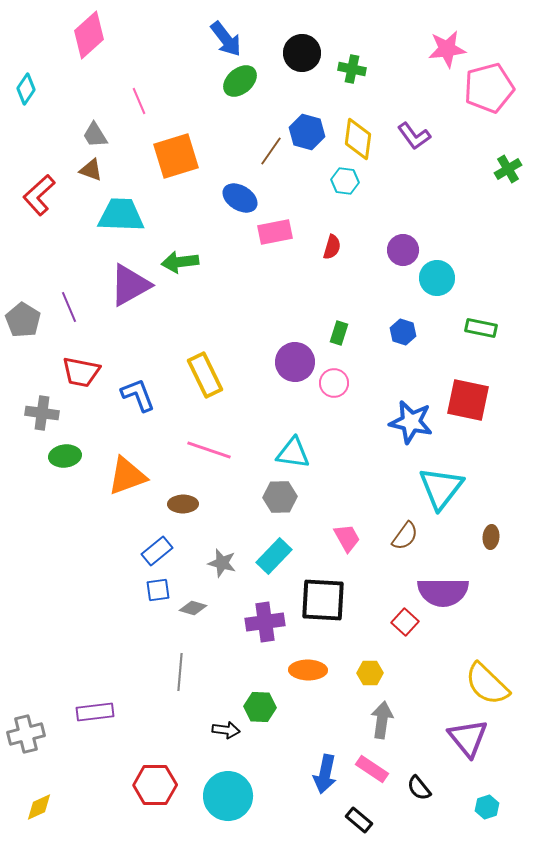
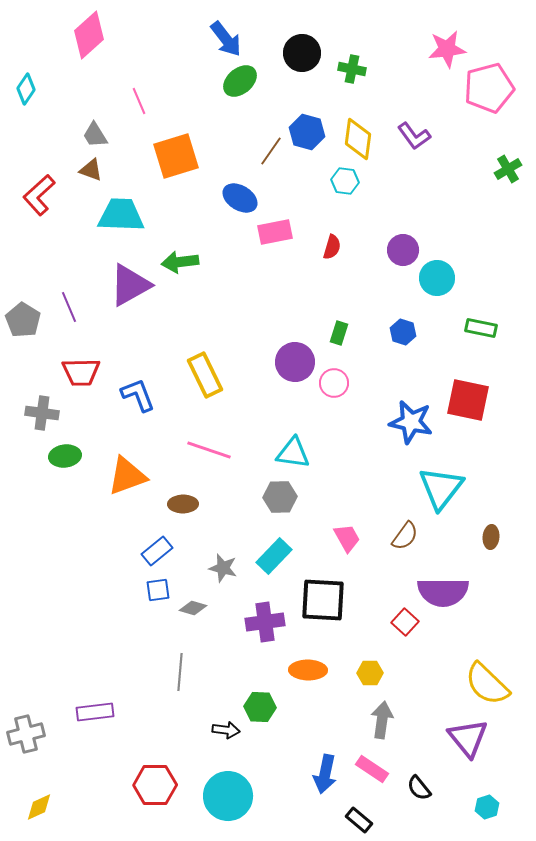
red trapezoid at (81, 372): rotated 12 degrees counterclockwise
gray star at (222, 563): moved 1 px right, 5 px down
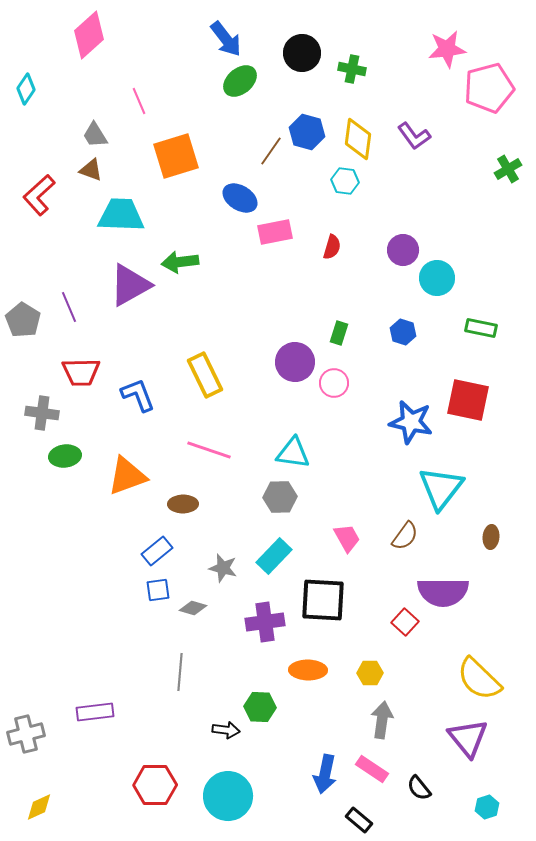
yellow semicircle at (487, 684): moved 8 px left, 5 px up
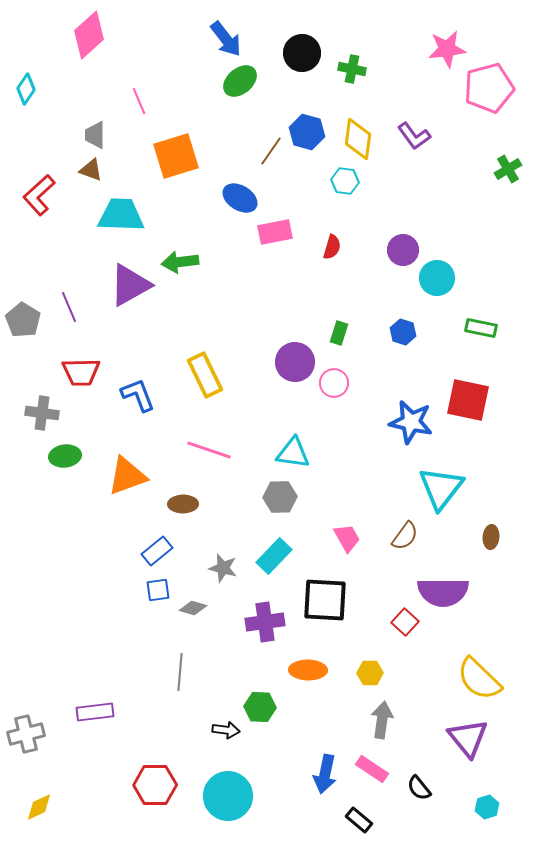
gray trapezoid at (95, 135): rotated 32 degrees clockwise
black square at (323, 600): moved 2 px right
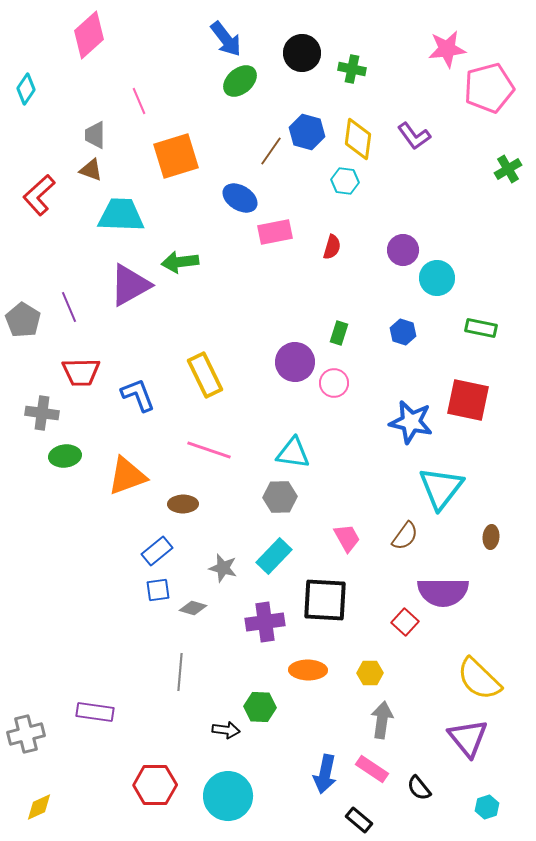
purple rectangle at (95, 712): rotated 15 degrees clockwise
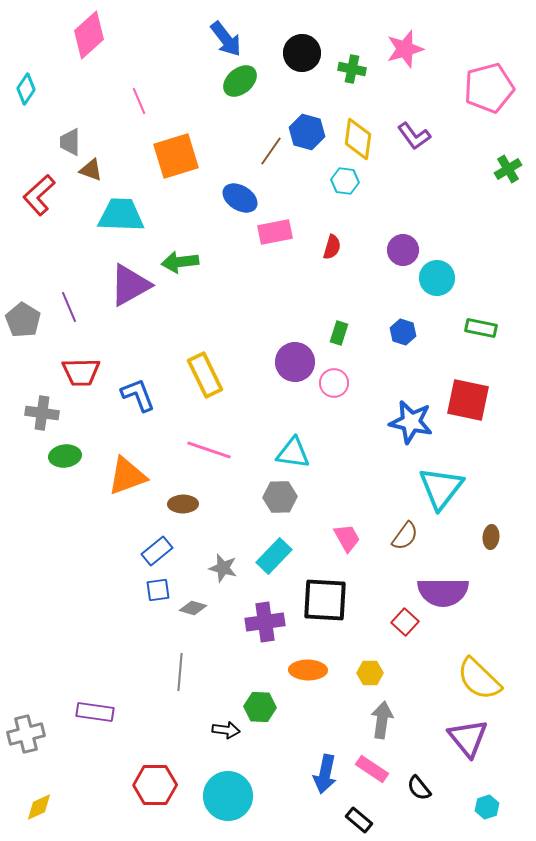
pink star at (447, 49): moved 42 px left; rotated 9 degrees counterclockwise
gray trapezoid at (95, 135): moved 25 px left, 7 px down
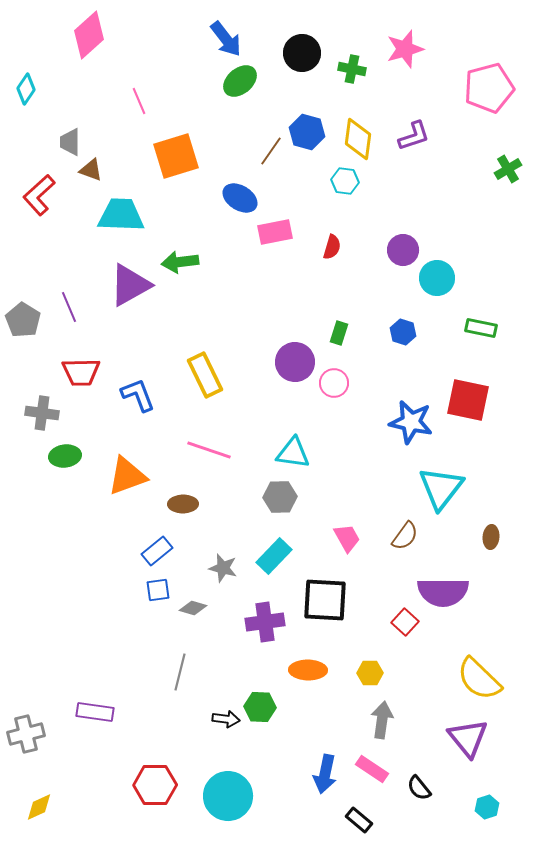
purple L-shape at (414, 136): rotated 72 degrees counterclockwise
gray line at (180, 672): rotated 9 degrees clockwise
black arrow at (226, 730): moved 11 px up
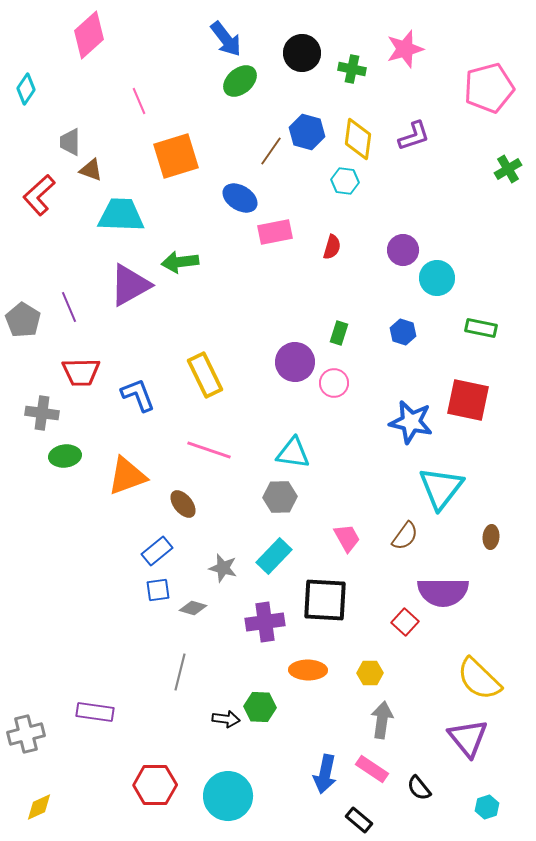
brown ellipse at (183, 504): rotated 52 degrees clockwise
